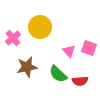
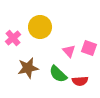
brown star: moved 1 px right, 1 px down
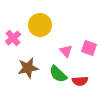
yellow circle: moved 2 px up
pink triangle: moved 3 px left
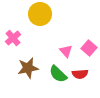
yellow circle: moved 11 px up
pink square: rotated 21 degrees clockwise
red semicircle: moved 7 px up
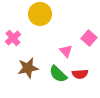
pink square: moved 10 px up
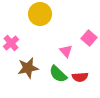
pink cross: moved 2 px left, 5 px down
red semicircle: moved 3 px down
